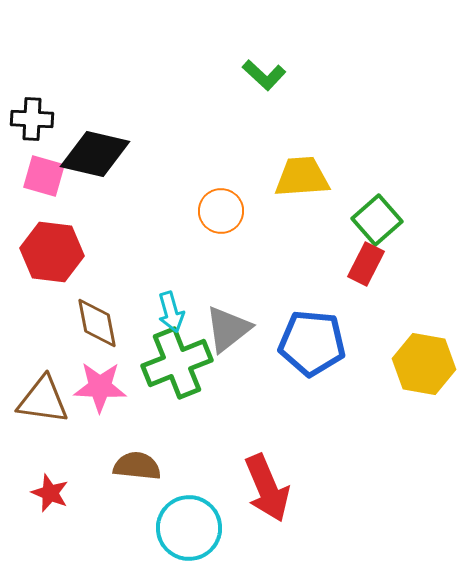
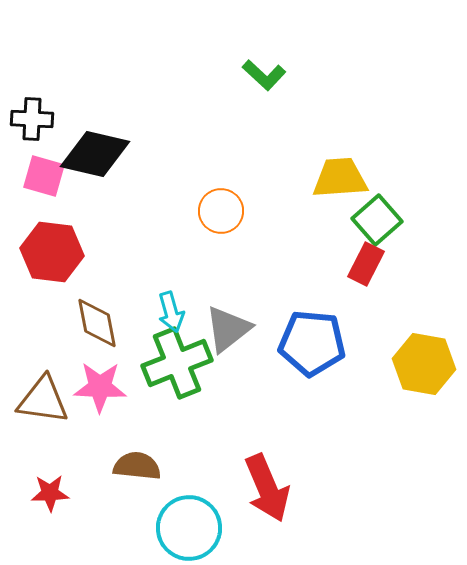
yellow trapezoid: moved 38 px right, 1 px down
red star: rotated 24 degrees counterclockwise
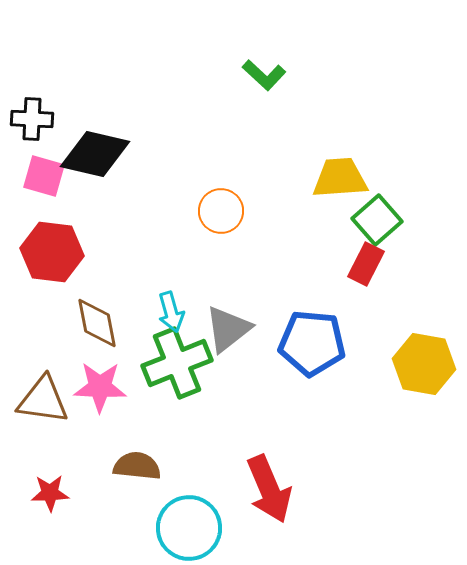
red arrow: moved 2 px right, 1 px down
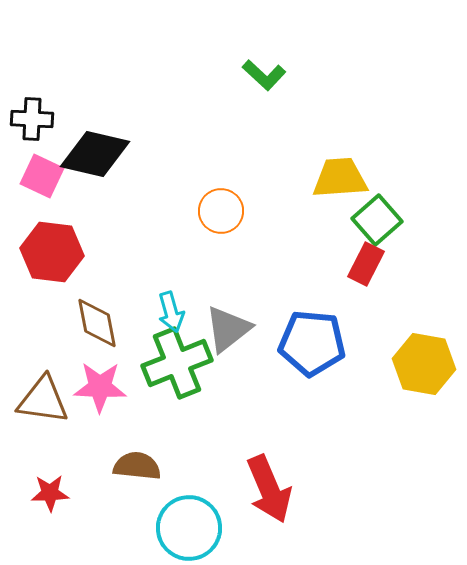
pink square: moved 2 px left; rotated 9 degrees clockwise
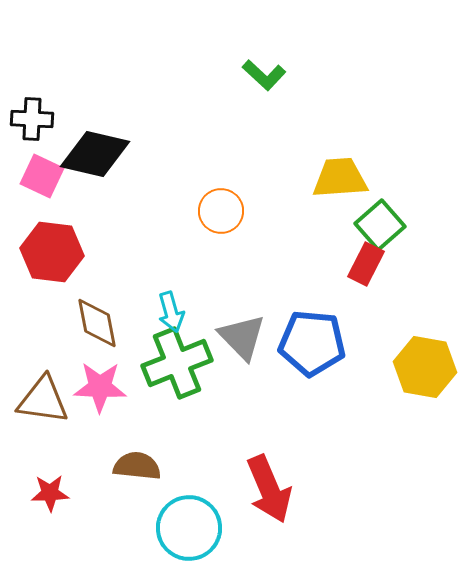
green square: moved 3 px right, 5 px down
gray triangle: moved 14 px right, 8 px down; rotated 36 degrees counterclockwise
yellow hexagon: moved 1 px right, 3 px down
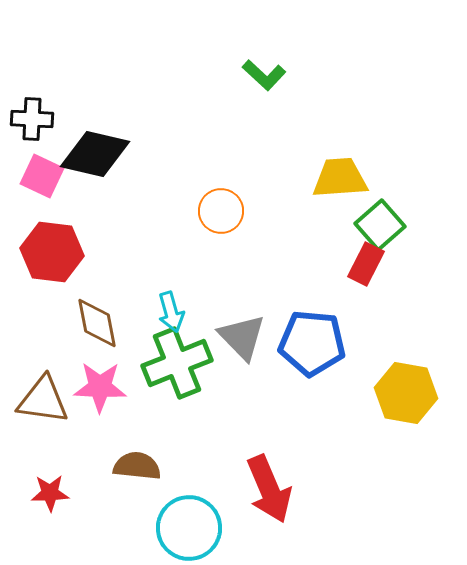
yellow hexagon: moved 19 px left, 26 px down
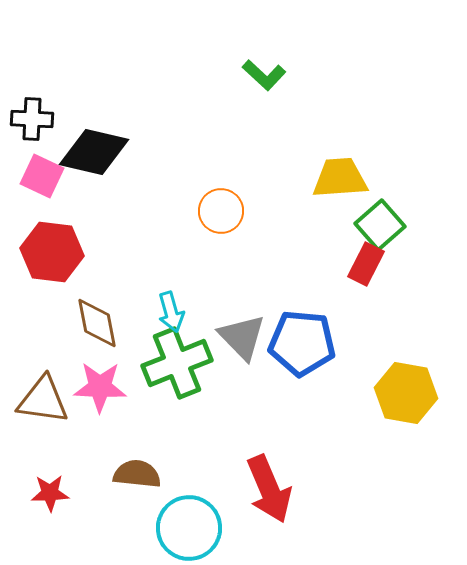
black diamond: moved 1 px left, 2 px up
blue pentagon: moved 10 px left
brown semicircle: moved 8 px down
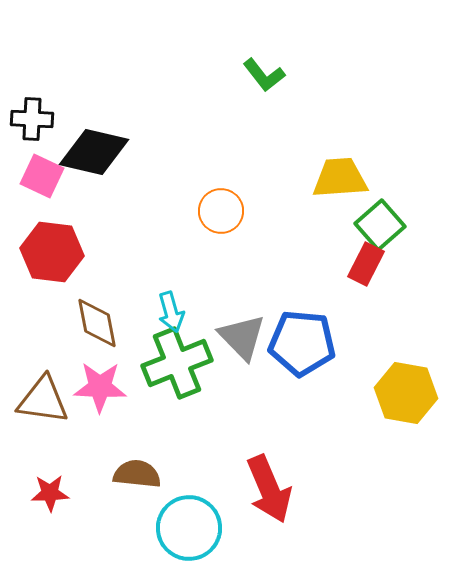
green L-shape: rotated 9 degrees clockwise
